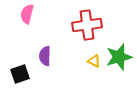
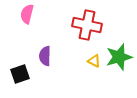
red cross: rotated 20 degrees clockwise
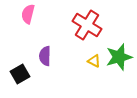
pink semicircle: moved 1 px right
red cross: rotated 20 degrees clockwise
black square: rotated 12 degrees counterclockwise
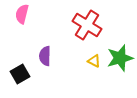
pink semicircle: moved 6 px left
green star: moved 1 px right, 1 px down
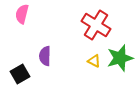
red cross: moved 9 px right
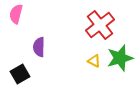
pink semicircle: moved 6 px left
red cross: moved 4 px right; rotated 20 degrees clockwise
purple semicircle: moved 6 px left, 9 px up
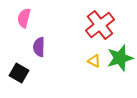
pink semicircle: moved 8 px right, 4 px down
black square: moved 1 px left, 1 px up; rotated 30 degrees counterclockwise
